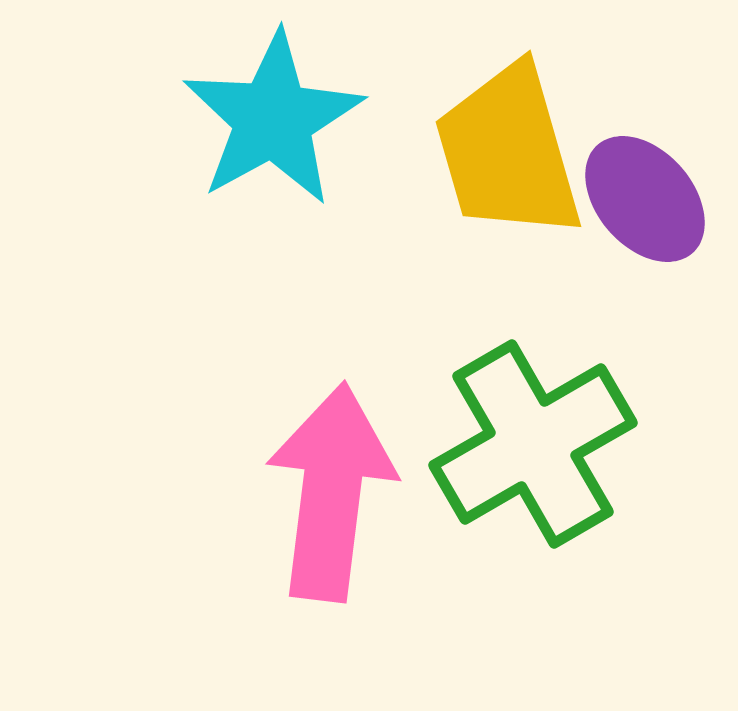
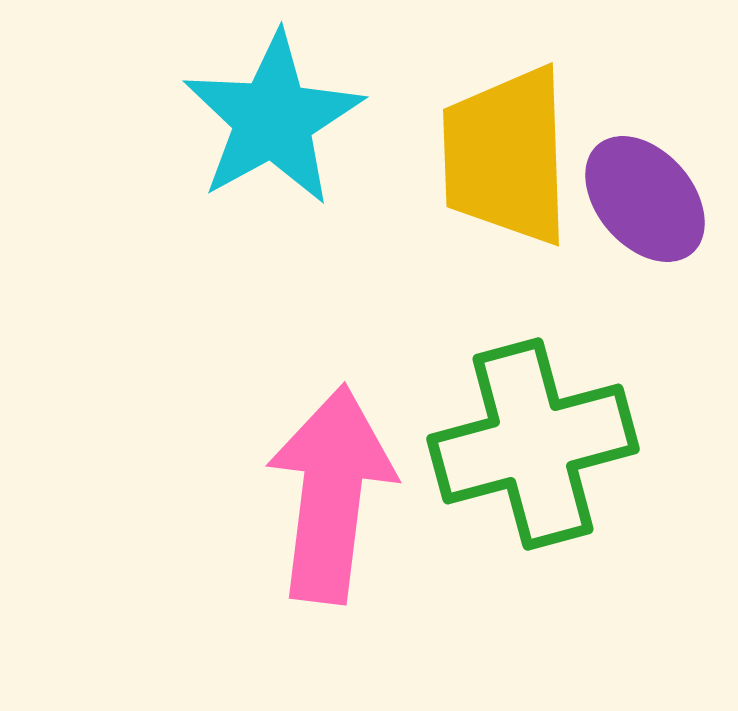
yellow trapezoid: moved 2 px left, 4 px down; rotated 14 degrees clockwise
green cross: rotated 15 degrees clockwise
pink arrow: moved 2 px down
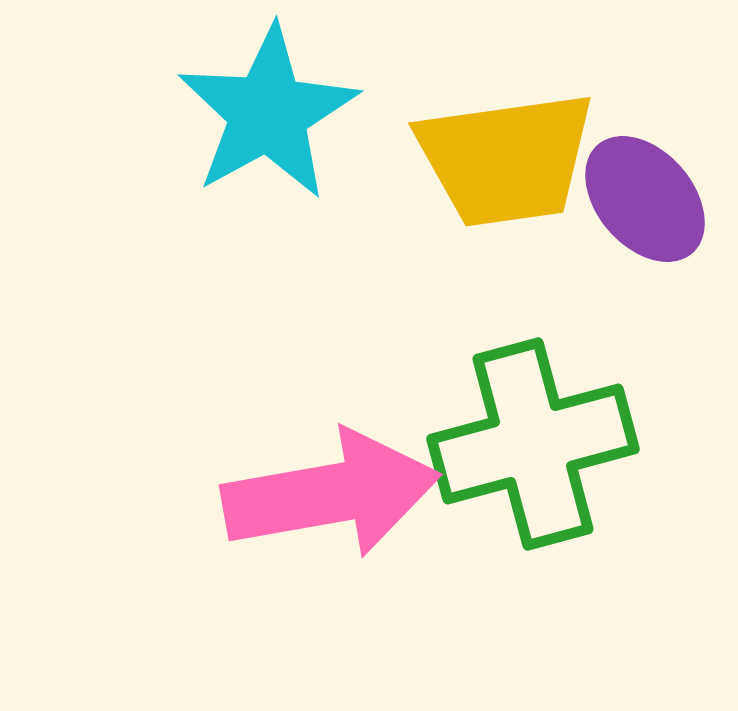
cyan star: moved 5 px left, 6 px up
yellow trapezoid: moved 3 px down; rotated 96 degrees counterclockwise
pink arrow: rotated 73 degrees clockwise
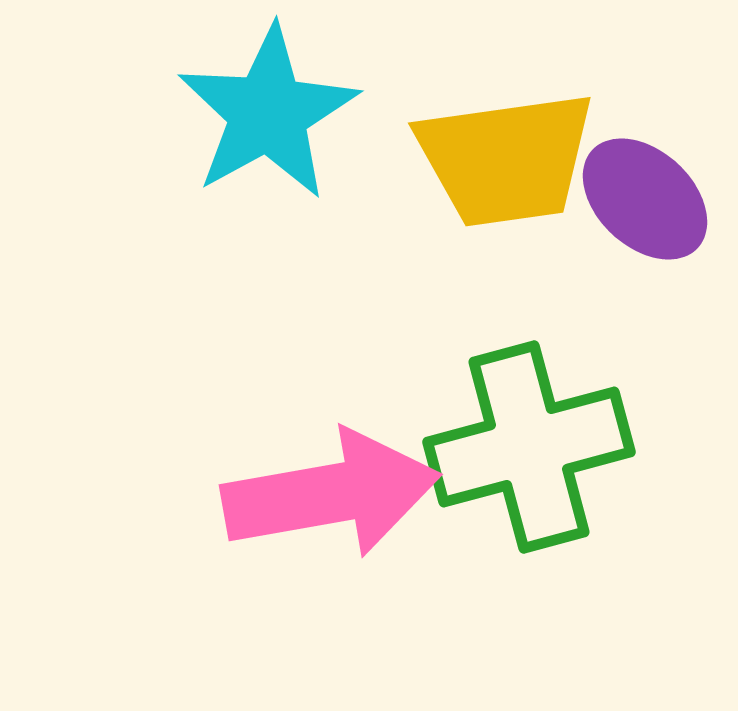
purple ellipse: rotated 6 degrees counterclockwise
green cross: moved 4 px left, 3 px down
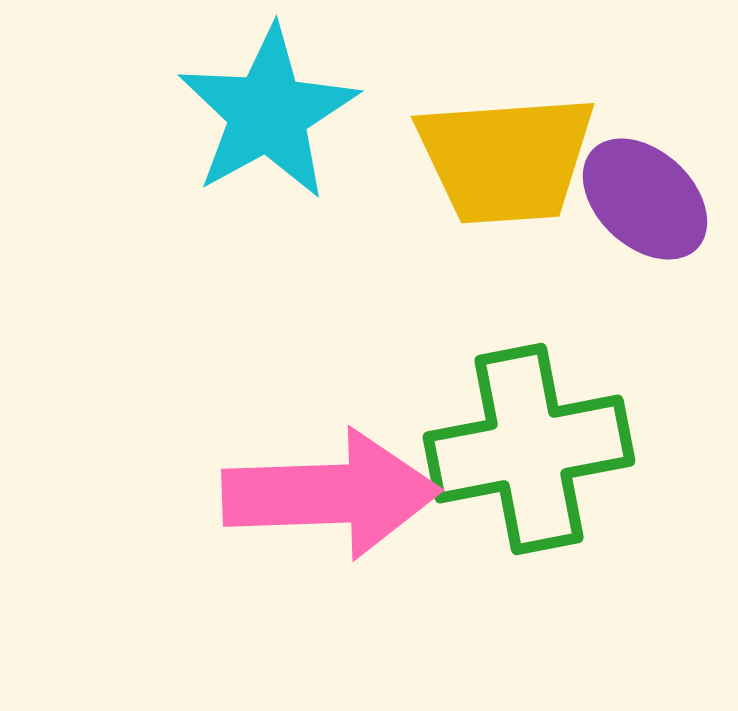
yellow trapezoid: rotated 4 degrees clockwise
green cross: moved 2 px down; rotated 4 degrees clockwise
pink arrow: rotated 8 degrees clockwise
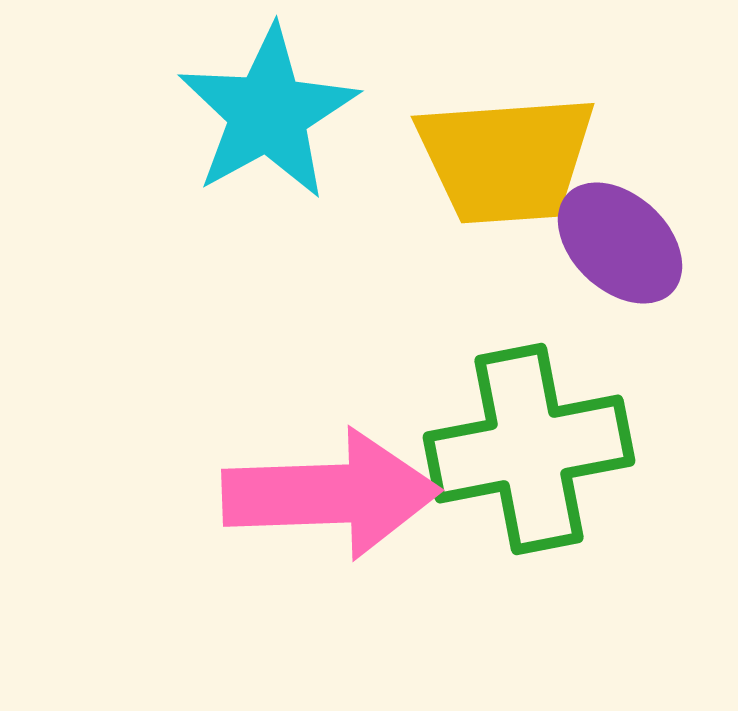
purple ellipse: moved 25 px left, 44 px down
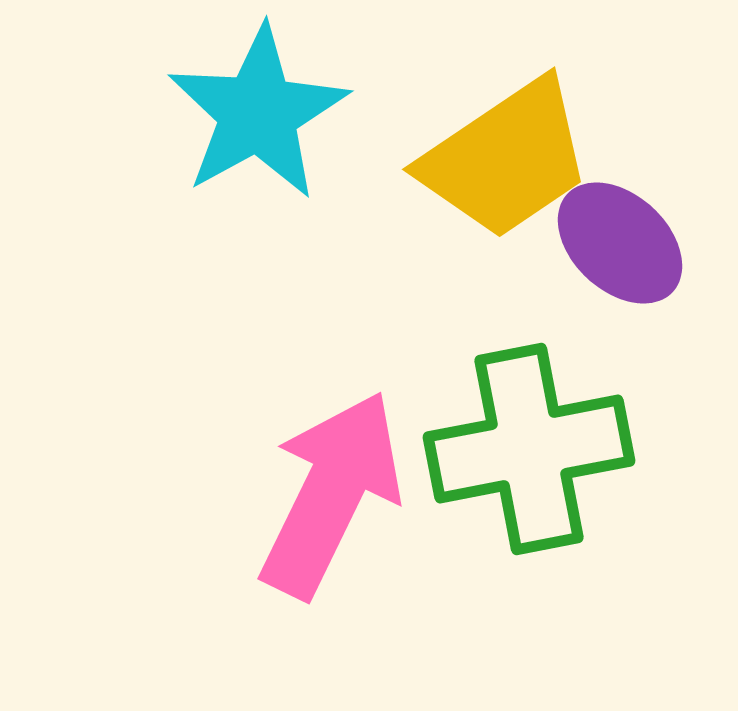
cyan star: moved 10 px left
yellow trapezoid: rotated 30 degrees counterclockwise
pink arrow: rotated 62 degrees counterclockwise
